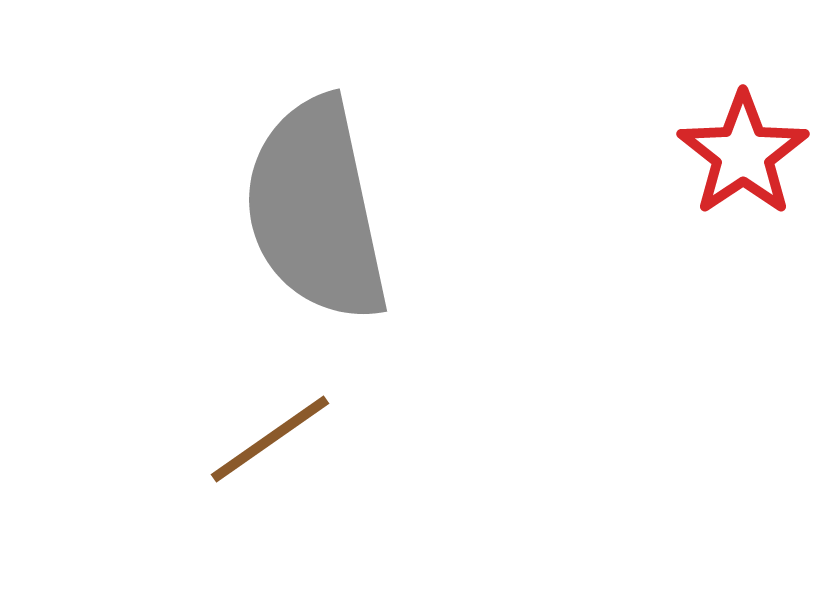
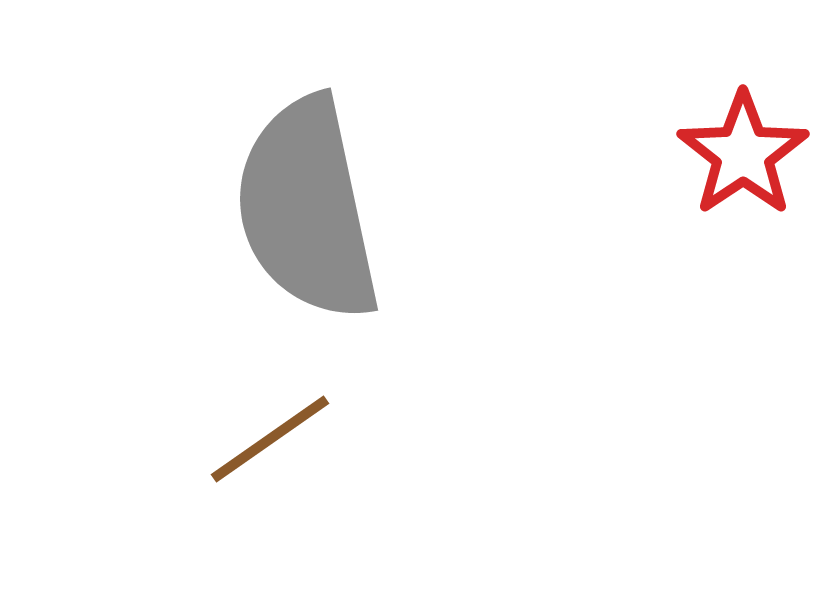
gray semicircle: moved 9 px left, 1 px up
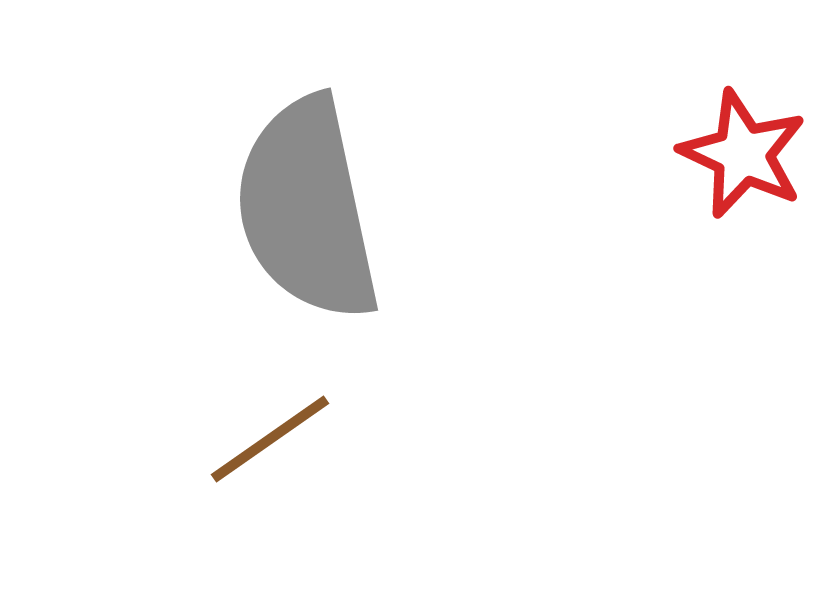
red star: rotated 13 degrees counterclockwise
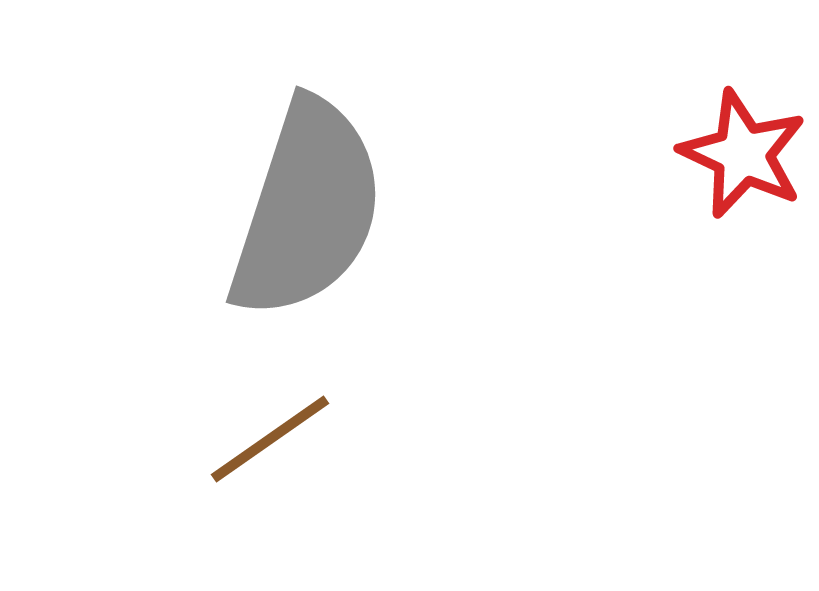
gray semicircle: rotated 150 degrees counterclockwise
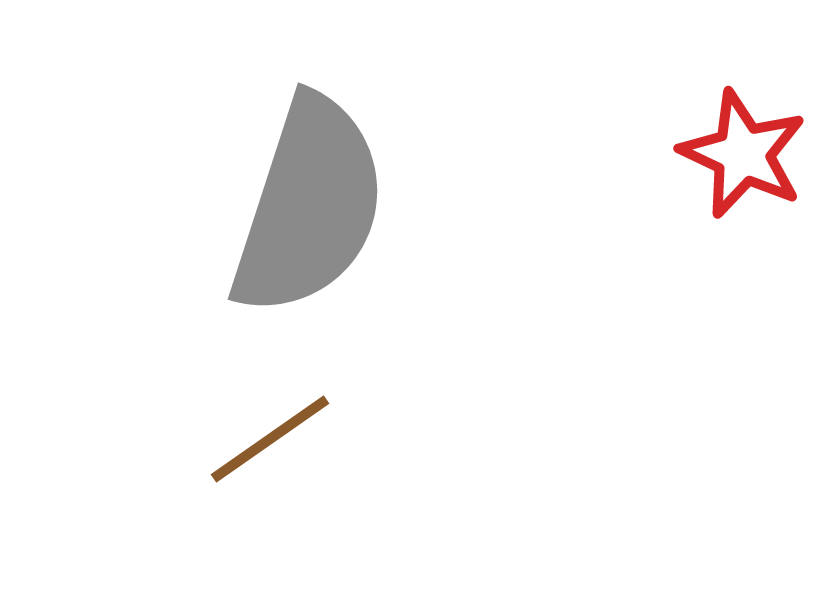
gray semicircle: moved 2 px right, 3 px up
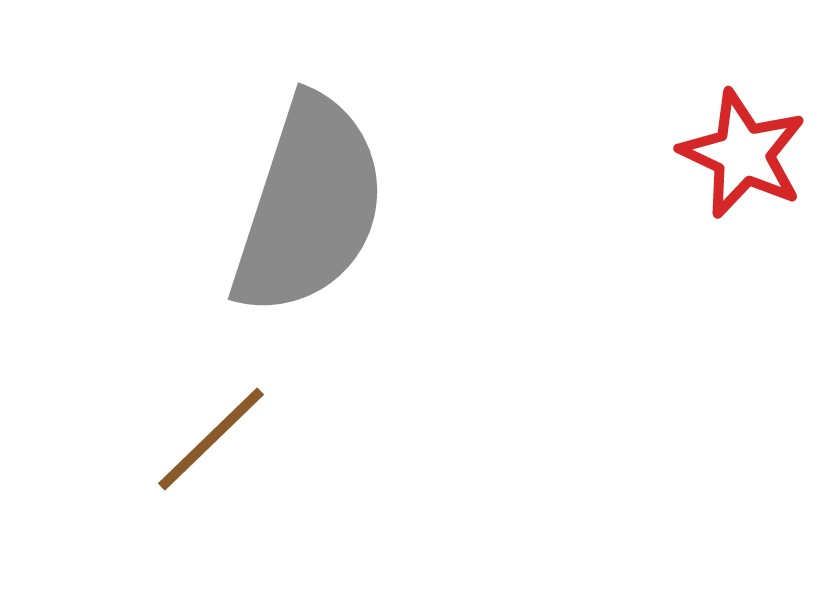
brown line: moved 59 px left; rotated 9 degrees counterclockwise
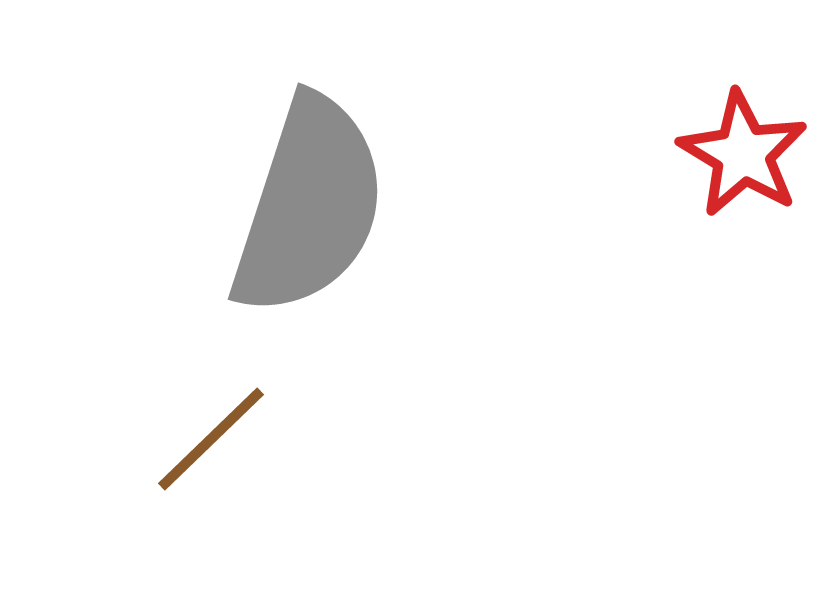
red star: rotated 6 degrees clockwise
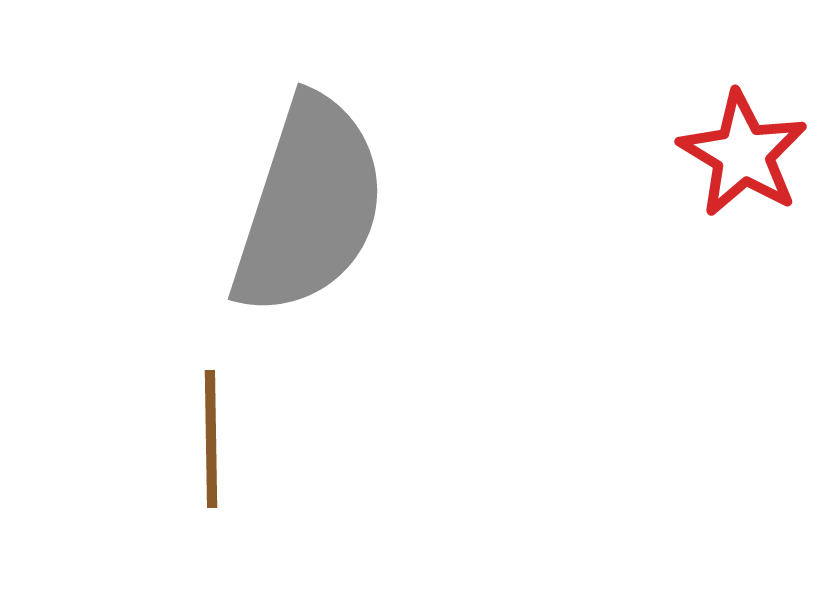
brown line: rotated 47 degrees counterclockwise
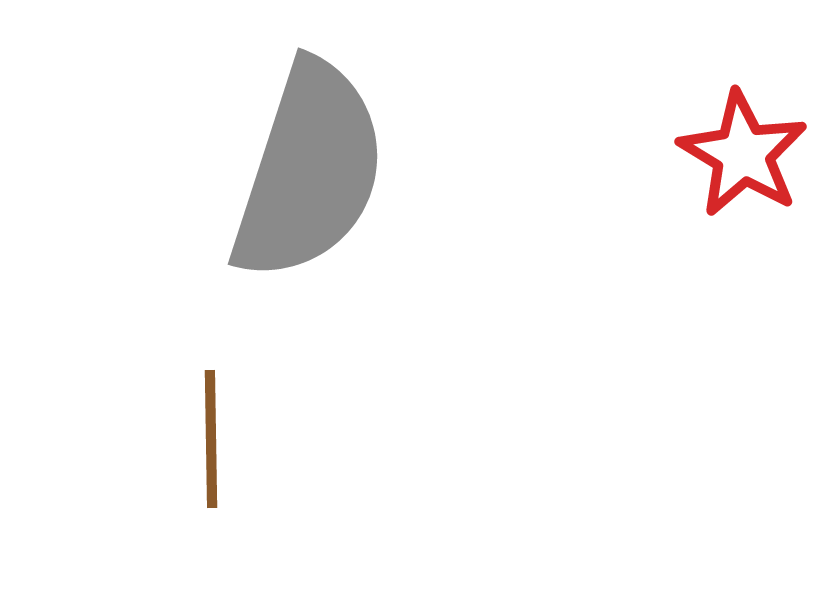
gray semicircle: moved 35 px up
